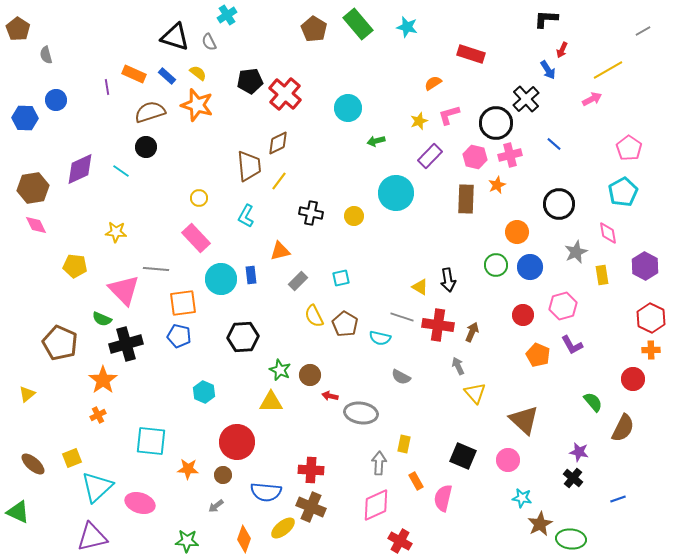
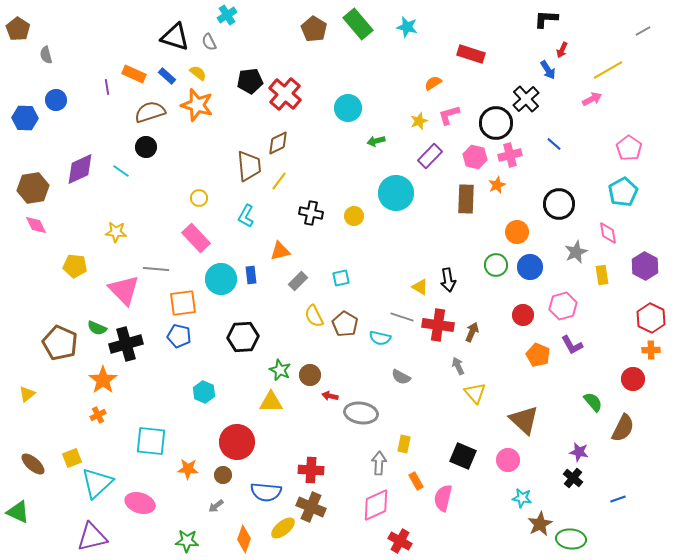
green semicircle at (102, 319): moved 5 px left, 9 px down
cyan triangle at (97, 487): moved 4 px up
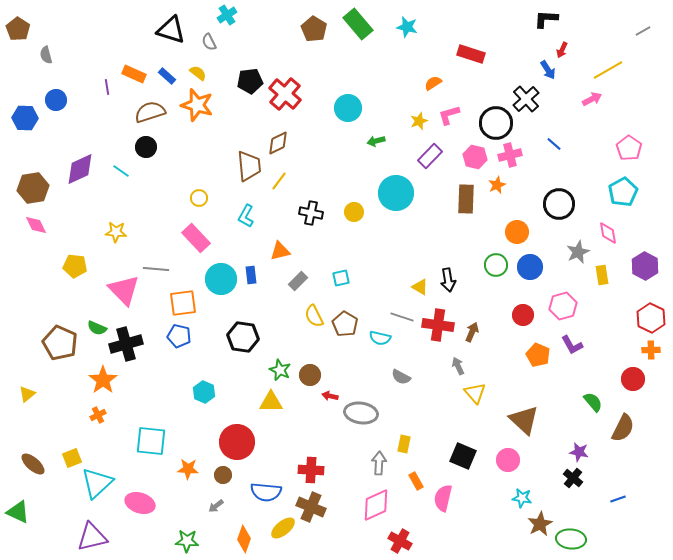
black triangle at (175, 37): moved 4 px left, 7 px up
yellow circle at (354, 216): moved 4 px up
gray star at (576, 252): moved 2 px right
black hexagon at (243, 337): rotated 12 degrees clockwise
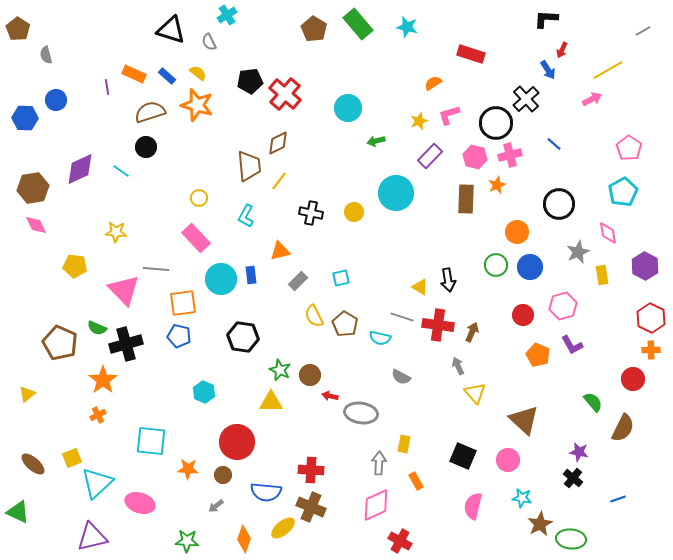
pink semicircle at (443, 498): moved 30 px right, 8 px down
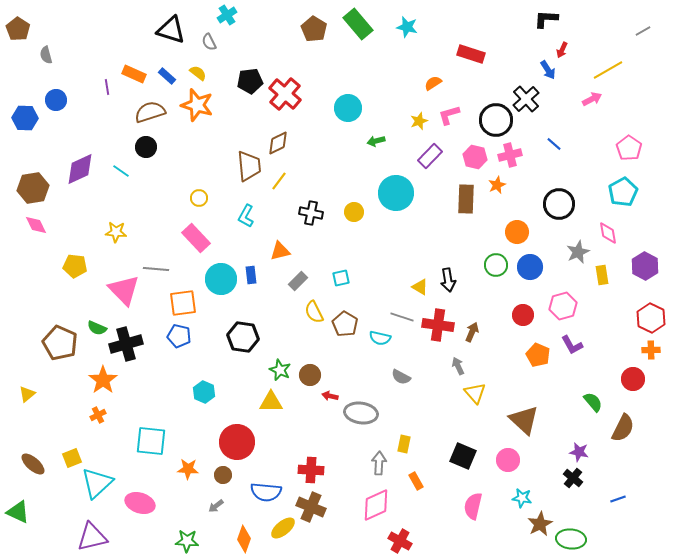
black circle at (496, 123): moved 3 px up
yellow semicircle at (314, 316): moved 4 px up
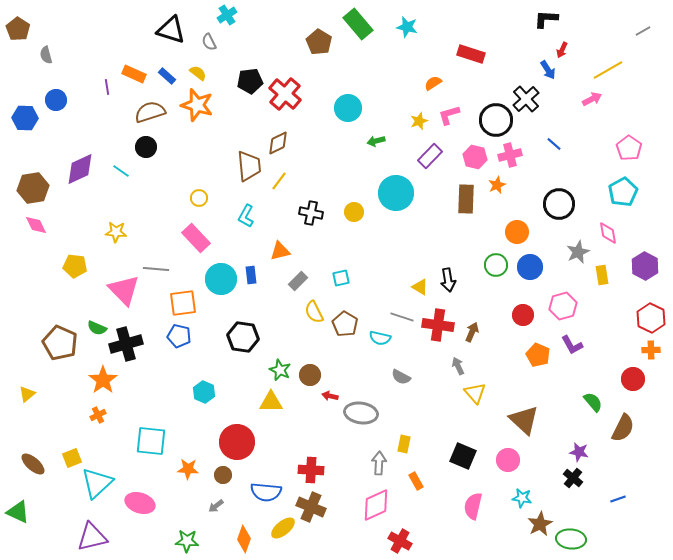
brown pentagon at (314, 29): moved 5 px right, 13 px down
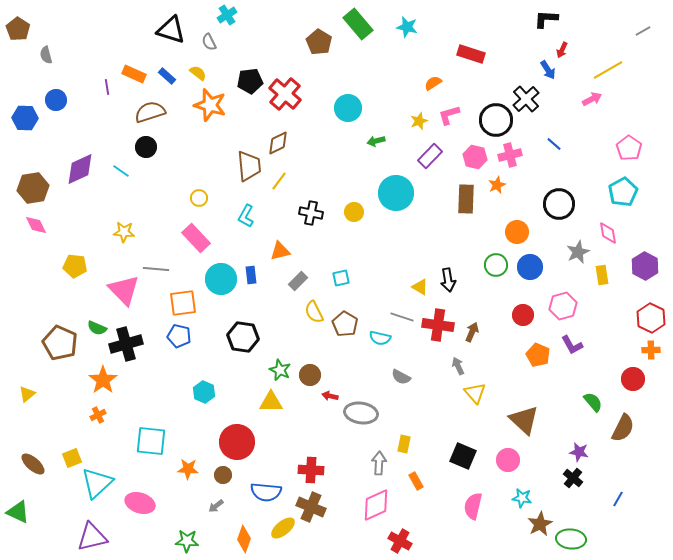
orange star at (197, 105): moved 13 px right
yellow star at (116, 232): moved 8 px right
blue line at (618, 499): rotated 42 degrees counterclockwise
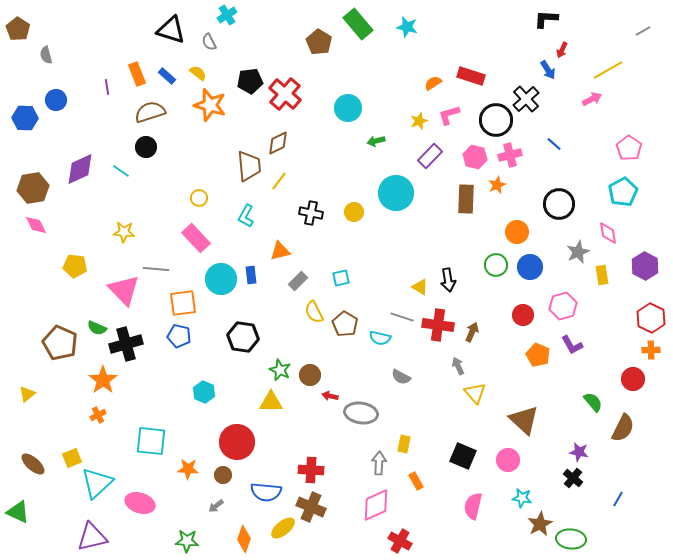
red rectangle at (471, 54): moved 22 px down
orange rectangle at (134, 74): moved 3 px right; rotated 45 degrees clockwise
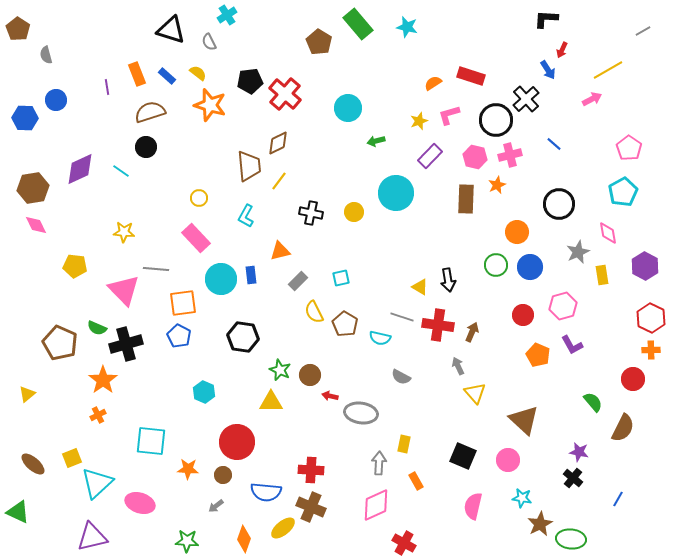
blue pentagon at (179, 336): rotated 15 degrees clockwise
red cross at (400, 541): moved 4 px right, 2 px down
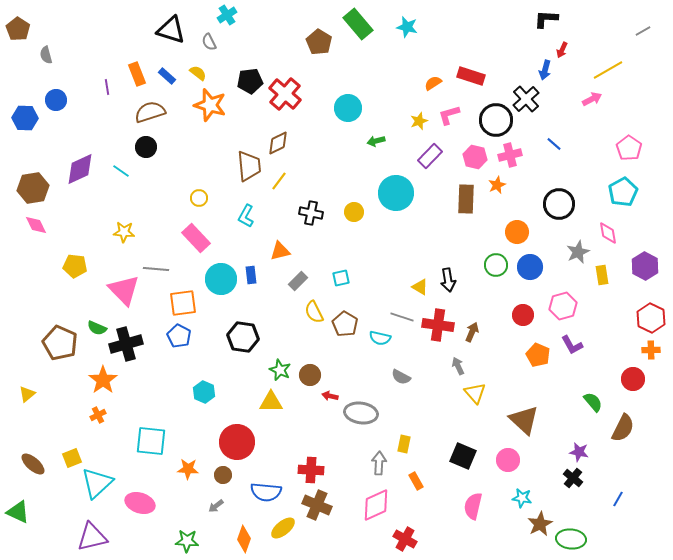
blue arrow at (548, 70): moved 3 px left; rotated 48 degrees clockwise
brown cross at (311, 507): moved 6 px right, 2 px up
red cross at (404, 543): moved 1 px right, 4 px up
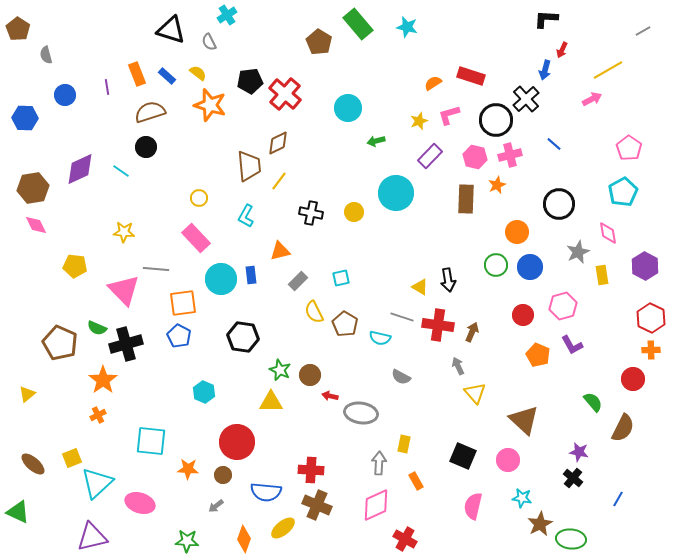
blue circle at (56, 100): moved 9 px right, 5 px up
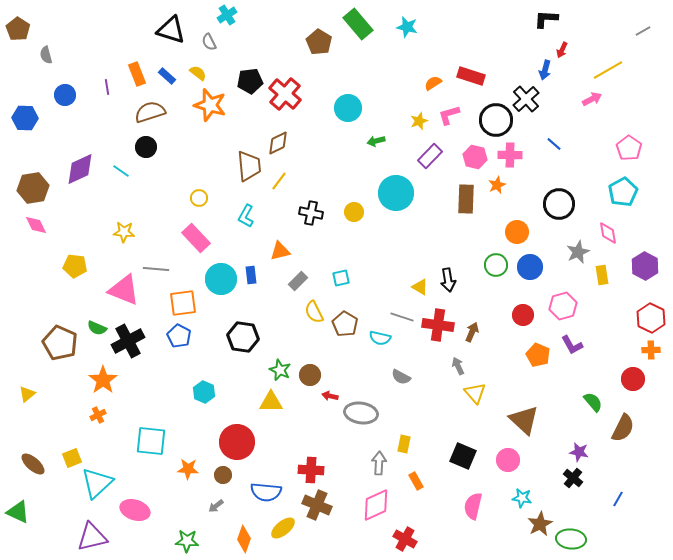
pink cross at (510, 155): rotated 15 degrees clockwise
pink triangle at (124, 290): rotated 24 degrees counterclockwise
black cross at (126, 344): moved 2 px right, 3 px up; rotated 12 degrees counterclockwise
pink ellipse at (140, 503): moved 5 px left, 7 px down
